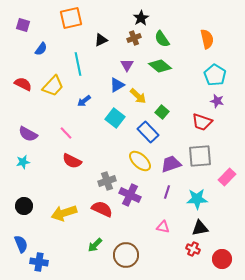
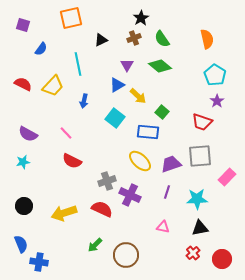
blue arrow at (84, 101): rotated 40 degrees counterclockwise
purple star at (217, 101): rotated 24 degrees clockwise
blue rectangle at (148, 132): rotated 40 degrees counterclockwise
red cross at (193, 249): moved 4 px down; rotated 24 degrees clockwise
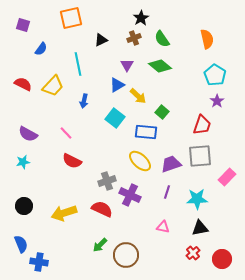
red trapezoid at (202, 122): moved 3 px down; rotated 90 degrees counterclockwise
blue rectangle at (148, 132): moved 2 px left
green arrow at (95, 245): moved 5 px right
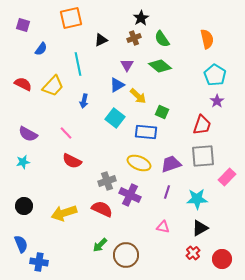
green square at (162, 112): rotated 16 degrees counterclockwise
gray square at (200, 156): moved 3 px right
yellow ellipse at (140, 161): moved 1 px left, 2 px down; rotated 20 degrees counterclockwise
black triangle at (200, 228): rotated 18 degrees counterclockwise
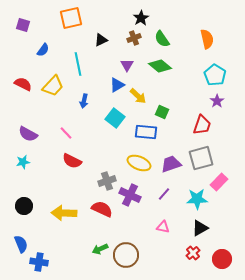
blue semicircle at (41, 49): moved 2 px right, 1 px down
gray square at (203, 156): moved 2 px left, 2 px down; rotated 10 degrees counterclockwise
pink rectangle at (227, 177): moved 8 px left, 5 px down
purple line at (167, 192): moved 3 px left, 2 px down; rotated 24 degrees clockwise
yellow arrow at (64, 213): rotated 20 degrees clockwise
green arrow at (100, 245): moved 4 px down; rotated 21 degrees clockwise
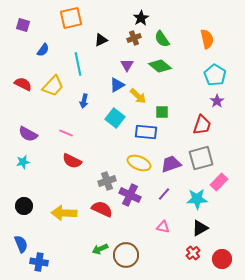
green square at (162, 112): rotated 24 degrees counterclockwise
pink line at (66, 133): rotated 24 degrees counterclockwise
